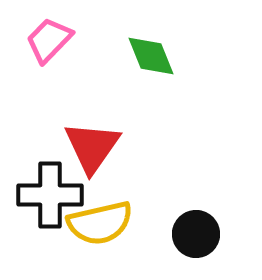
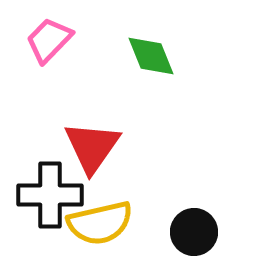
black circle: moved 2 px left, 2 px up
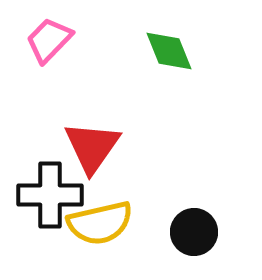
green diamond: moved 18 px right, 5 px up
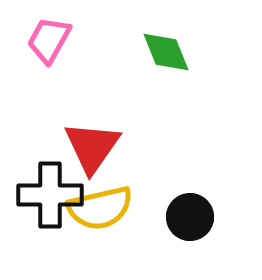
pink trapezoid: rotated 15 degrees counterclockwise
green diamond: moved 3 px left, 1 px down
yellow semicircle: moved 15 px up
black circle: moved 4 px left, 15 px up
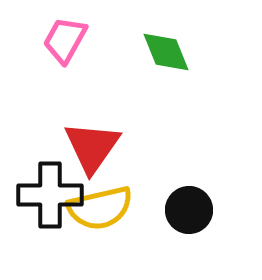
pink trapezoid: moved 16 px right
black circle: moved 1 px left, 7 px up
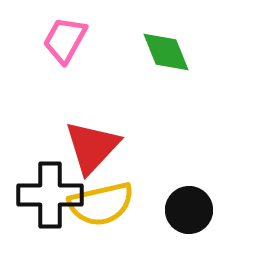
red triangle: rotated 8 degrees clockwise
yellow semicircle: moved 1 px right, 4 px up
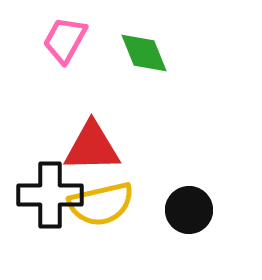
green diamond: moved 22 px left, 1 px down
red triangle: rotated 46 degrees clockwise
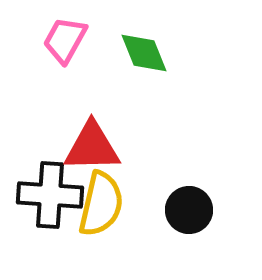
black cross: rotated 4 degrees clockwise
yellow semicircle: rotated 64 degrees counterclockwise
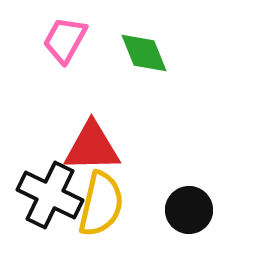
black cross: rotated 22 degrees clockwise
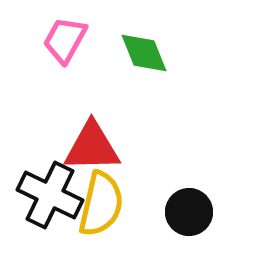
black circle: moved 2 px down
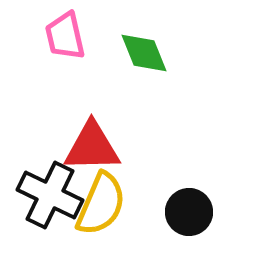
pink trapezoid: moved 4 px up; rotated 42 degrees counterclockwise
yellow semicircle: rotated 10 degrees clockwise
